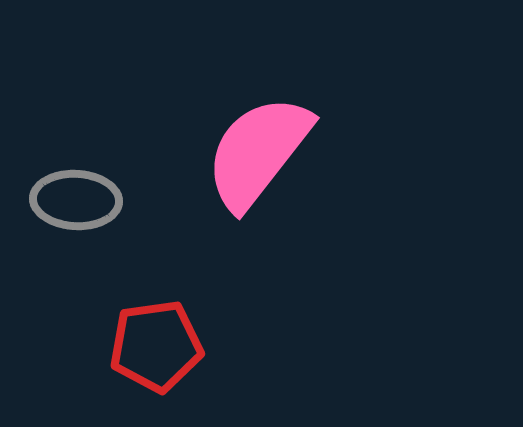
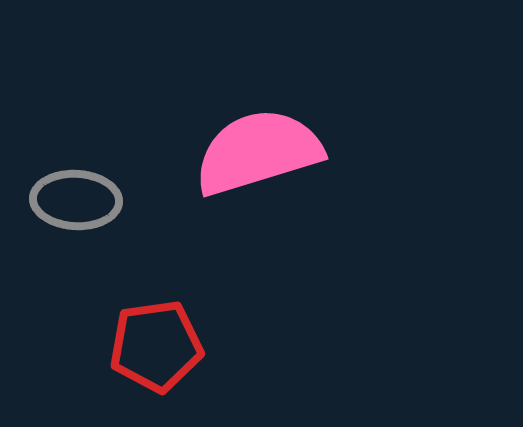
pink semicircle: rotated 35 degrees clockwise
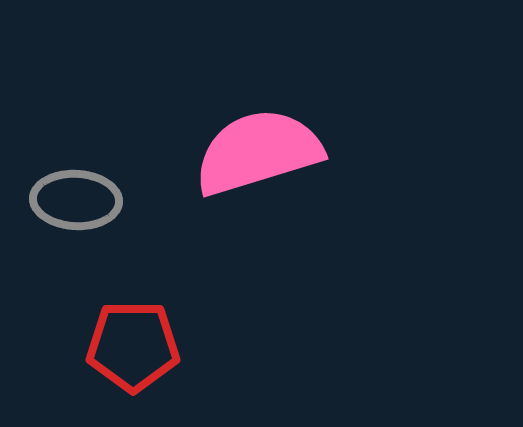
red pentagon: moved 23 px left; rotated 8 degrees clockwise
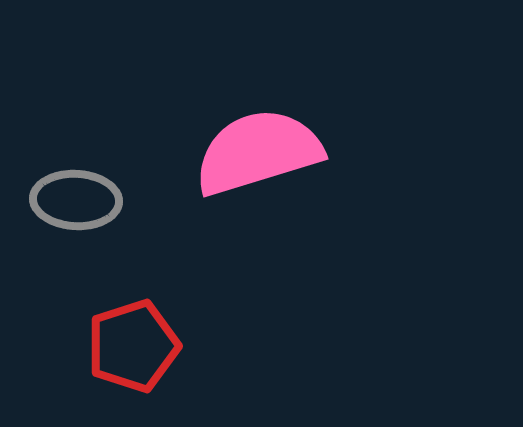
red pentagon: rotated 18 degrees counterclockwise
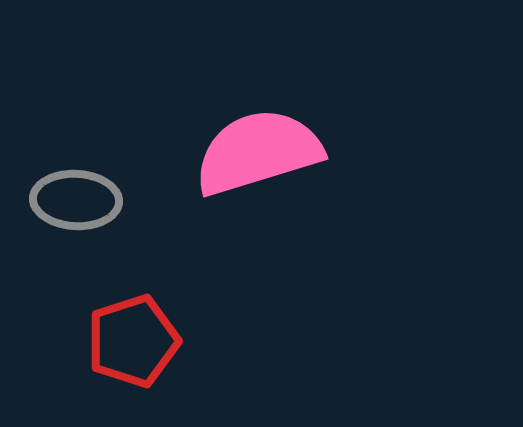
red pentagon: moved 5 px up
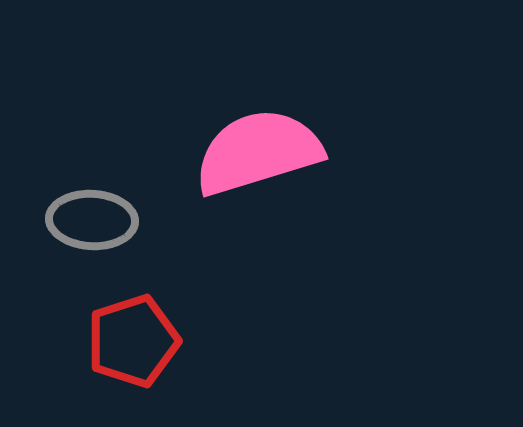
gray ellipse: moved 16 px right, 20 px down
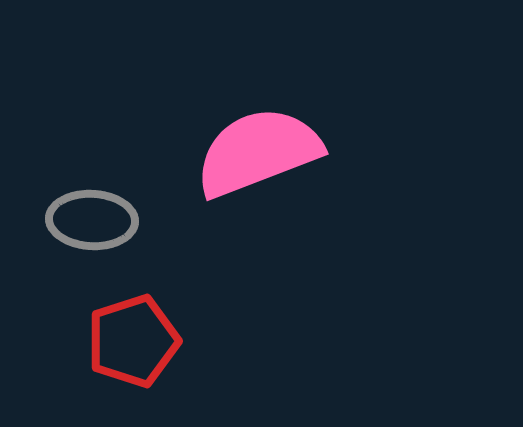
pink semicircle: rotated 4 degrees counterclockwise
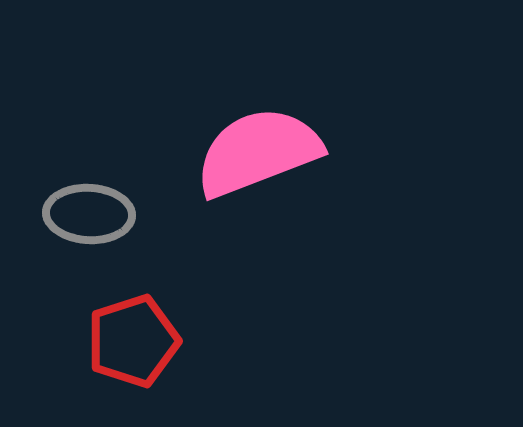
gray ellipse: moved 3 px left, 6 px up
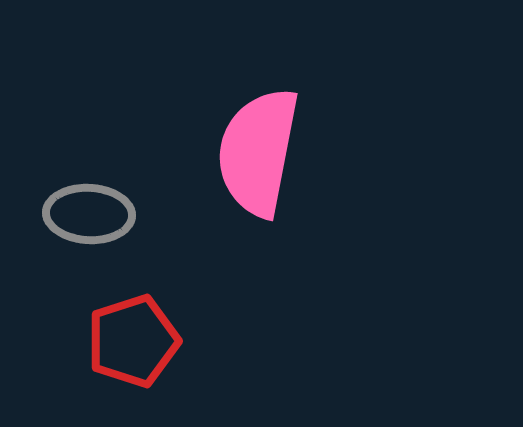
pink semicircle: rotated 58 degrees counterclockwise
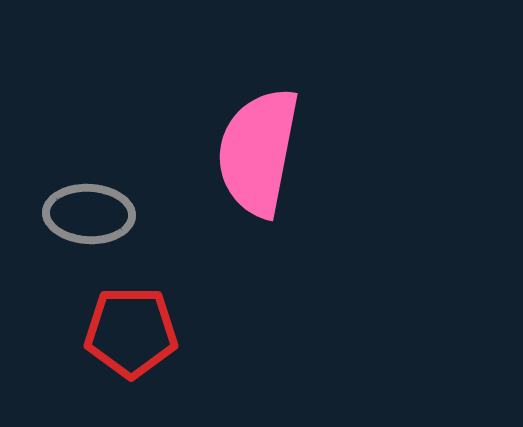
red pentagon: moved 2 px left, 9 px up; rotated 18 degrees clockwise
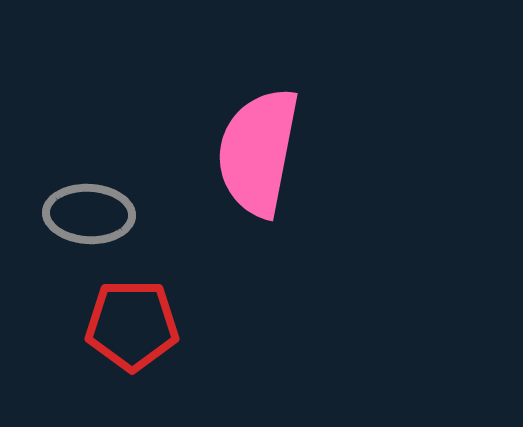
red pentagon: moved 1 px right, 7 px up
